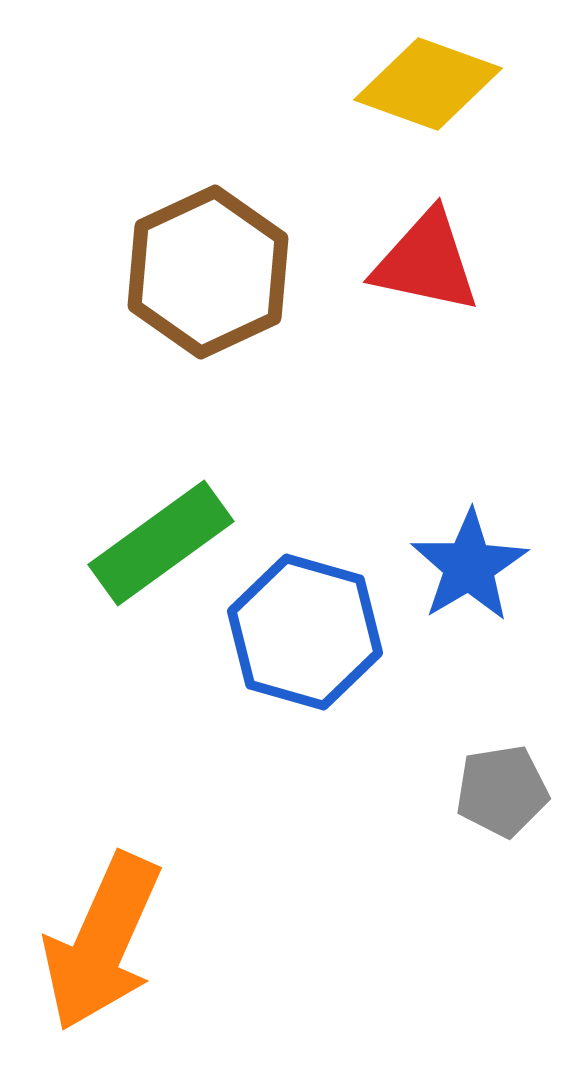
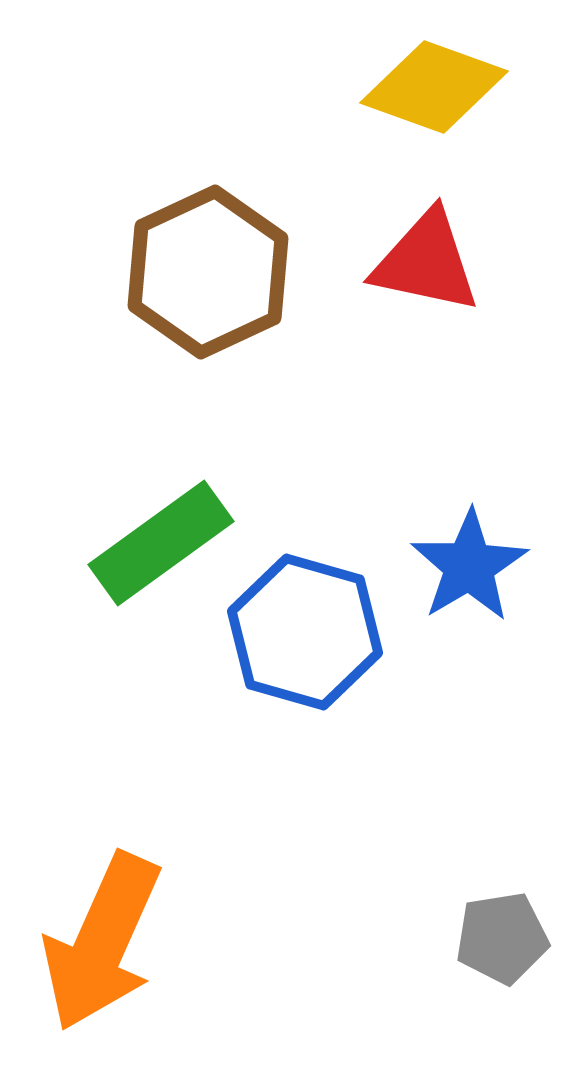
yellow diamond: moved 6 px right, 3 px down
gray pentagon: moved 147 px down
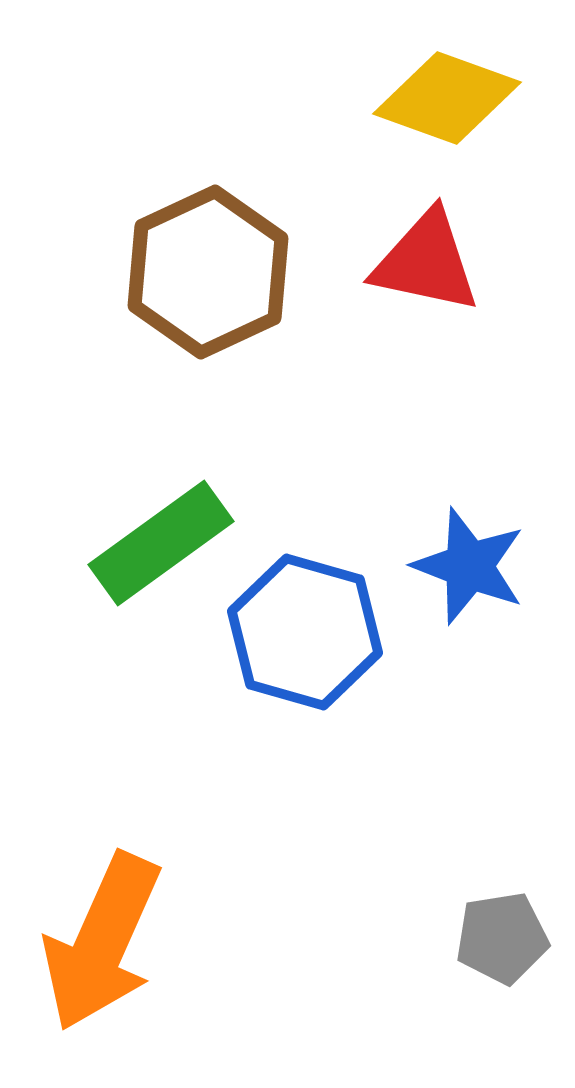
yellow diamond: moved 13 px right, 11 px down
blue star: rotated 20 degrees counterclockwise
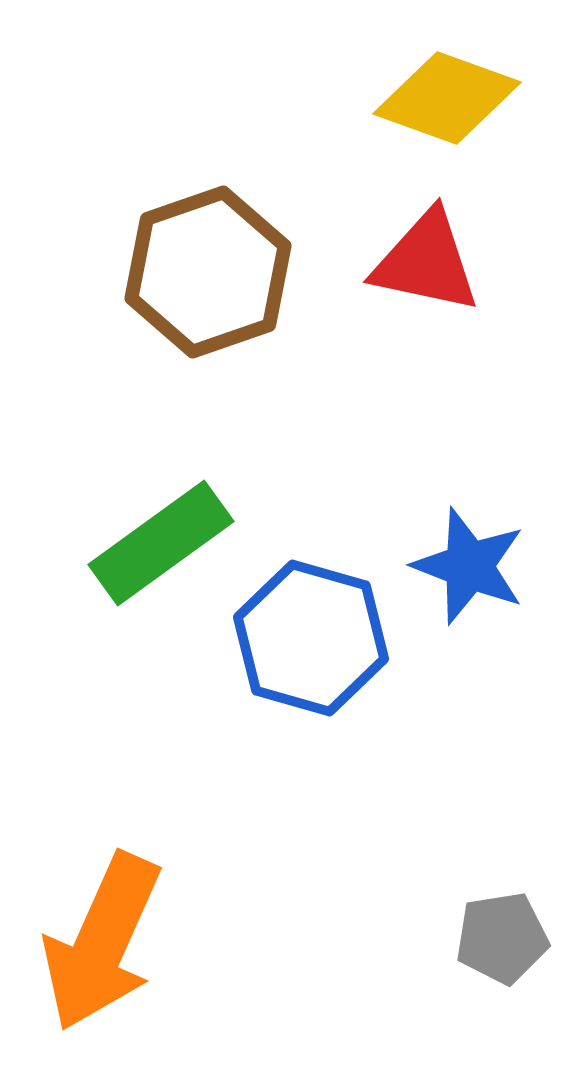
brown hexagon: rotated 6 degrees clockwise
blue hexagon: moved 6 px right, 6 px down
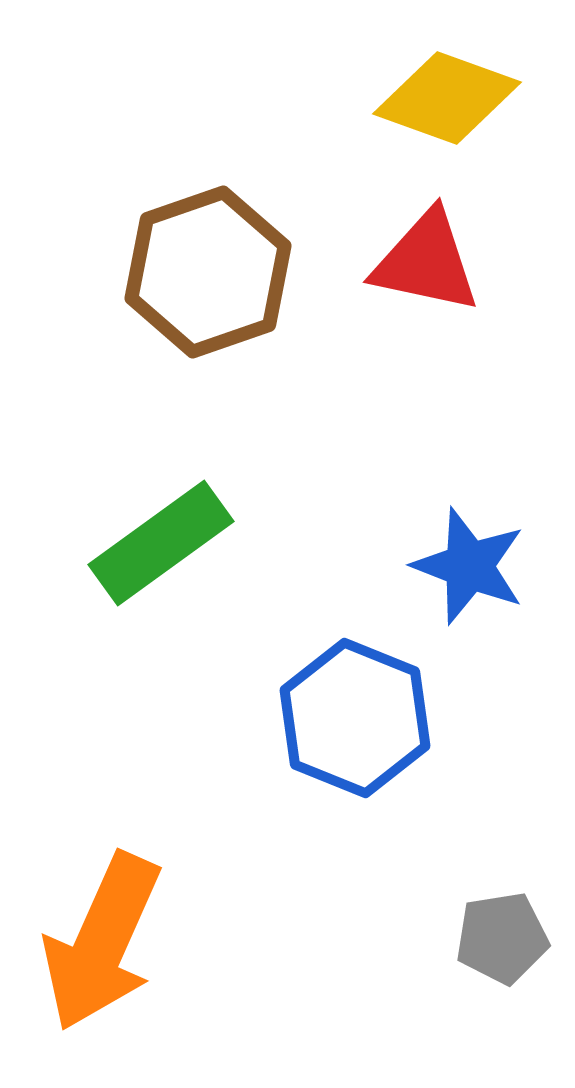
blue hexagon: moved 44 px right, 80 px down; rotated 6 degrees clockwise
